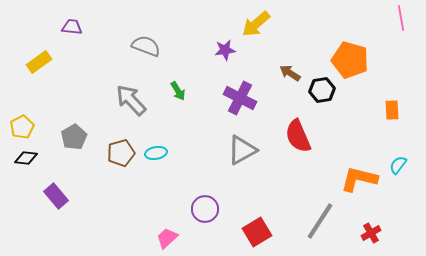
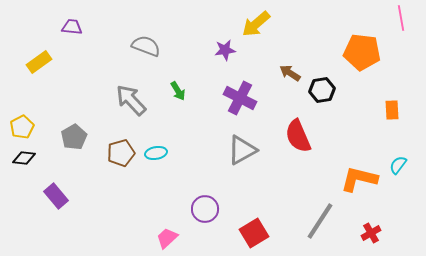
orange pentagon: moved 12 px right, 8 px up; rotated 9 degrees counterclockwise
black diamond: moved 2 px left
red square: moved 3 px left, 1 px down
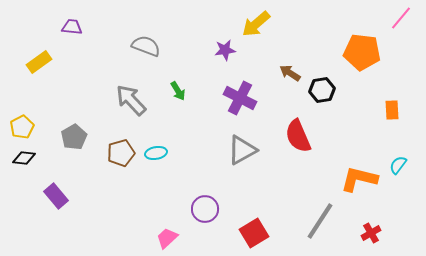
pink line: rotated 50 degrees clockwise
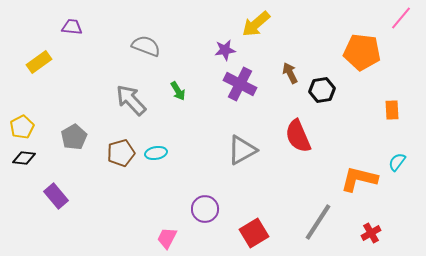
brown arrow: rotated 30 degrees clockwise
purple cross: moved 14 px up
cyan semicircle: moved 1 px left, 3 px up
gray line: moved 2 px left, 1 px down
pink trapezoid: rotated 20 degrees counterclockwise
